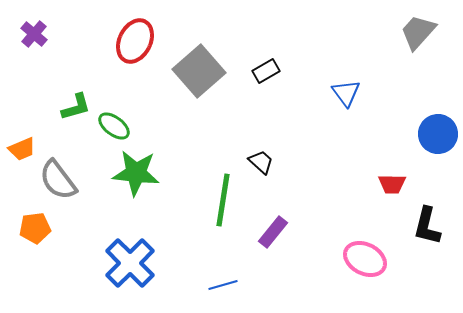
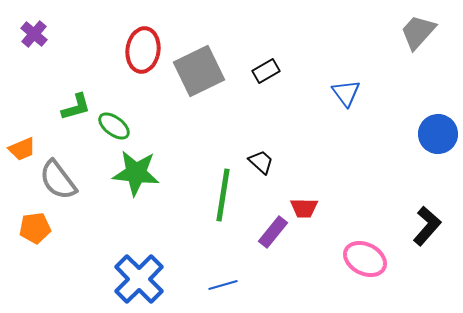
red ellipse: moved 8 px right, 9 px down; rotated 18 degrees counterclockwise
gray square: rotated 15 degrees clockwise
red trapezoid: moved 88 px left, 24 px down
green line: moved 5 px up
black L-shape: rotated 153 degrees counterclockwise
blue cross: moved 9 px right, 16 px down
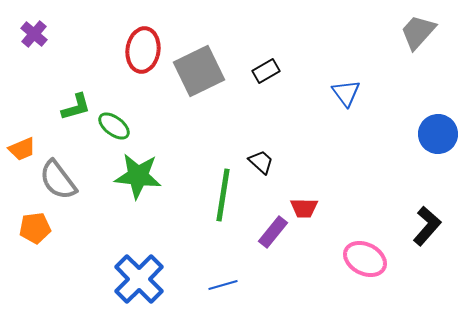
green star: moved 2 px right, 3 px down
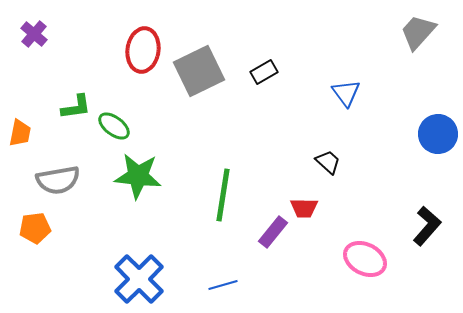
black rectangle: moved 2 px left, 1 px down
green L-shape: rotated 8 degrees clockwise
orange trapezoid: moved 2 px left, 16 px up; rotated 56 degrees counterclockwise
black trapezoid: moved 67 px right
gray semicircle: rotated 63 degrees counterclockwise
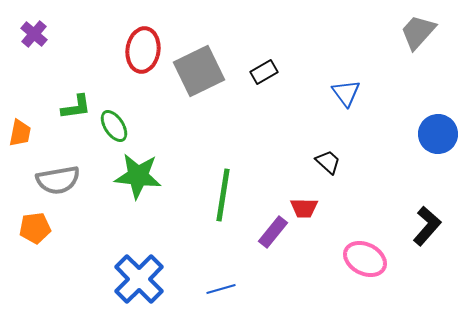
green ellipse: rotated 20 degrees clockwise
blue line: moved 2 px left, 4 px down
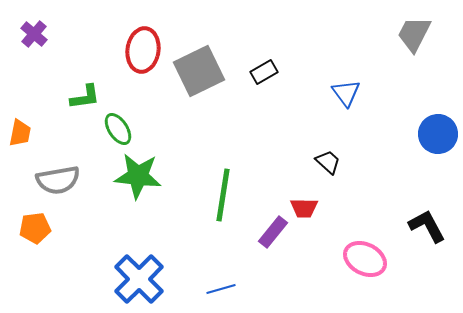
gray trapezoid: moved 4 px left, 2 px down; rotated 15 degrees counterclockwise
green L-shape: moved 9 px right, 10 px up
green ellipse: moved 4 px right, 3 px down
black L-shape: rotated 69 degrees counterclockwise
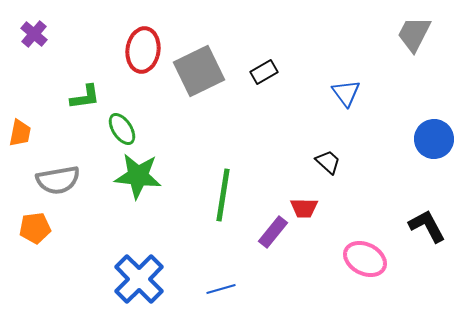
green ellipse: moved 4 px right
blue circle: moved 4 px left, 5 px down
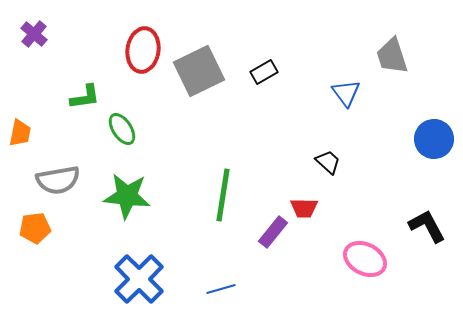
gray trapezoid: moved 22 px left, 22 px down; rotated 45 degrees counterclockwise
green star: moved 11 px left, 20 px down
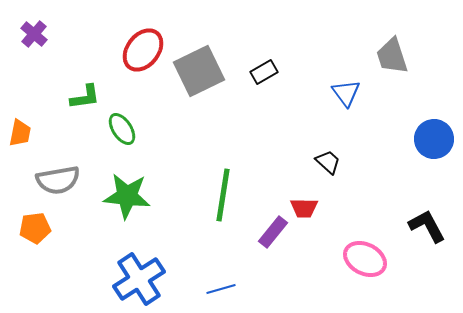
red ellipse: rotated 30 degrees clockwise
blue cross: rotated 12 degrees clockwise
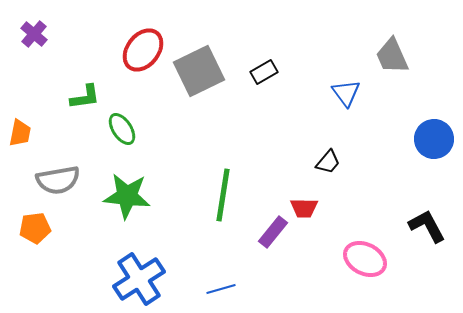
gray trapezoid: rotated 6 degrees counterclockwise
black trapezoid: rotated 88 degrees clockwise
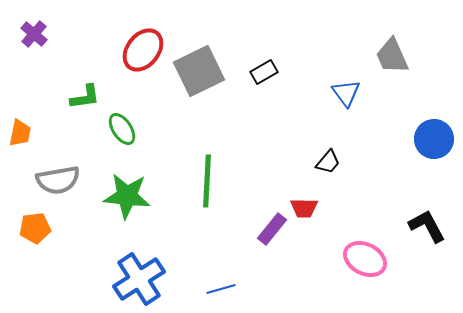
green line: moved 16 px left, 14 px up; rotated 6 degrees counterclockwise
purple rectangle: moved 1 px left, 3 px up
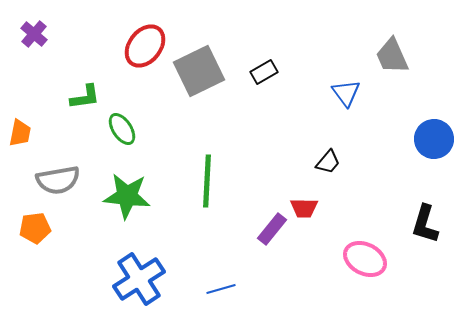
red ellipse: moved 2 px right, 4 px up
black L-shape: moved 2 px left, 2 px up; rotated 135 degrees counterclockwise
